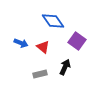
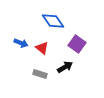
purple square: moved 3 px down
red triangle: moved 1 px left, 1 px down
black arrow: rotated 35 degrees clockwise
gray rectangle: rotated 32 degrees clockwise
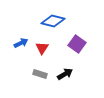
blue diamond: rotated 40 degrees counterclockwise
blue arrow: rotated 48 degrees counterclockwise
red triangle: rotated 24 degrees clockwise
black arrow: moved 7 px down
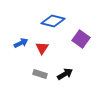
purple square: moved 4 px right, 5 px up
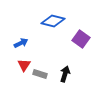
red triangle: moved 18 px left, 17 px down
black arrow: rotated 42 degrees counterclockwise
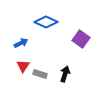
blue diamond: moved 7 px left, 1 px down; rotated 10 degrees clockwise
red triangle: moved 1 px left, 1 px down
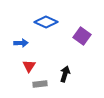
purple square: moved 1 px right, 3 px up
blue arrow: rotated 24 degrees clockwise
red triangle: moved 6 px right
gray rectangle: moved 10 px down; rotated 24 degrees counterclockwise
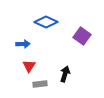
blue arrow: moved 2 px right, 1 px down
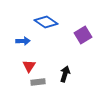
blue diamond: rotated 10 degrees clockwise
purple square: moved 1 px right, 1 px up; rotated 24 degrees clockwise
blue arrow: moved 3 px up
gray rectangle: moved 2 px left, 2 px up
